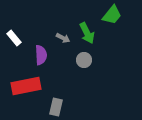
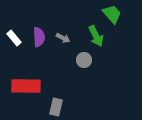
green trapezoid: moved 1 px up; rotated 80 degrees counterclockwise
green arrow: moved 9 px right, 3 px down
purple semicircle: moved 2 px left, 18 px up
red rectangle: rotated 12 degrees clockwise
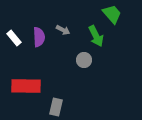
gray arrow: moved 8 px up
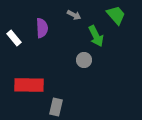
green trapezoid: moved 4 px right, 1 px down
gray arrow: moved 11 px right, 15 px up
purple semicircle: moved 3 px right, 9 px up
red rectangle: moved 3 px right, 1 px up
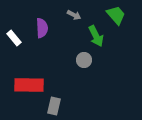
gray rectangle: moved 2 px left, 1 px up
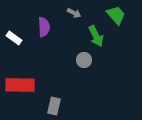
gray arrow: moved 2 px up
purple semicircle: moved 2 px right, 1 px up
white rectangle: rotated 14 degrees counterclockwise
red rectangle: moved 9 px left
